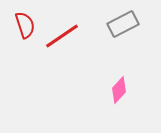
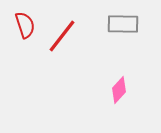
gray rectangle: rotated 28 degrees clockwise
red line: rotated 18 degrees counterclockwise
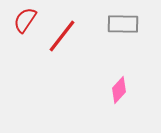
red semicircle: moved 5 px up; rotated 128 degrees counterclockwise
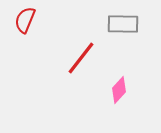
red semicircle: rotated 12 degrees counterclockwise
red line: moved 19 px right, 22 px down
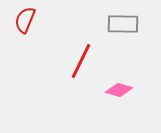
red line: moved 3 px down; rotated 12 degrees counterclockwise
pink diamond: rotated 64 degrees clockwise
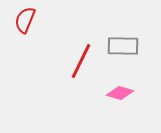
gray rectangle: moved 22 px down
pink diamond: moved 1 px right, 3 px down
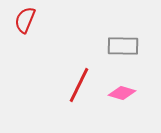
red line: moved 2 px left, 24 px down
pink diamond: moved 2 px right
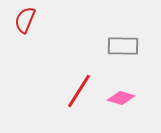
red line: moved 6 px down; rotated 6 degrees clockwise
pink diamond: moved 1 px left, 5 px down
